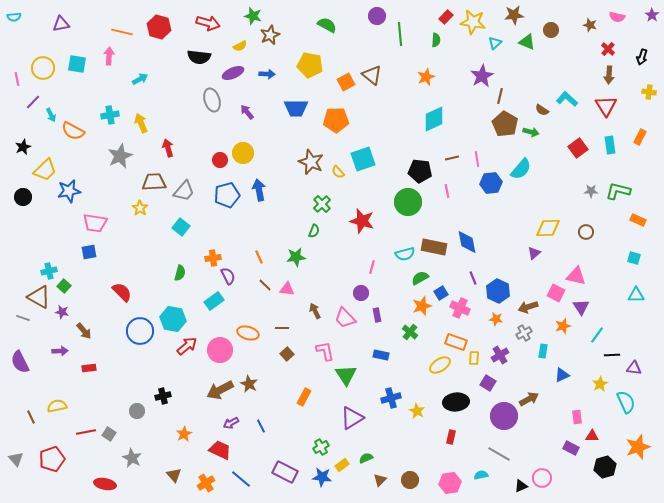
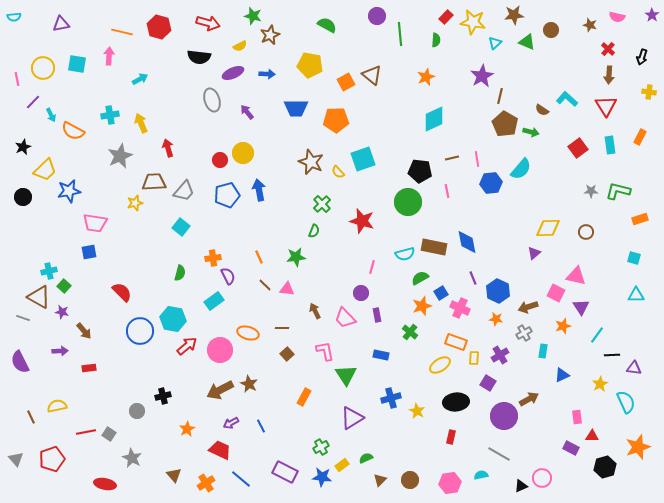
yellow star at (140, 208): moved 5 px left, 5 px up; rotated 21 degrees clockwise
orange rectangle at (638, 220): moved 2 px right, 1 px up; rotated 42 degrees counterclockwise
orange star at (184, 434): moved 3 px right, 5 px up
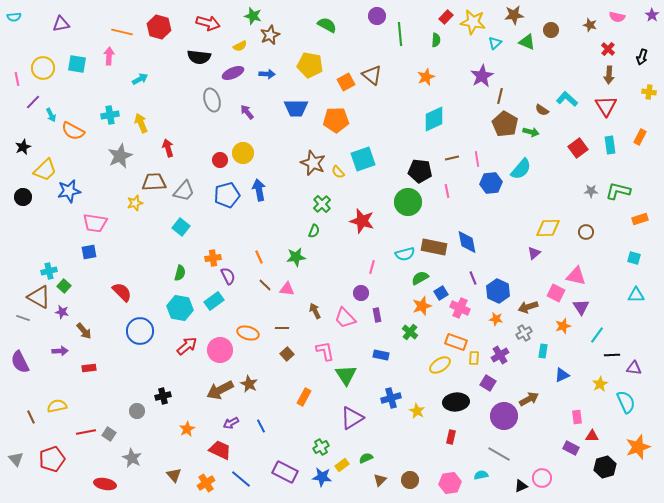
brown star at (311, 162): moved 2 px right, 1 px down
cyan hexagon at (173, 319): moved 7 px right, 11 px up
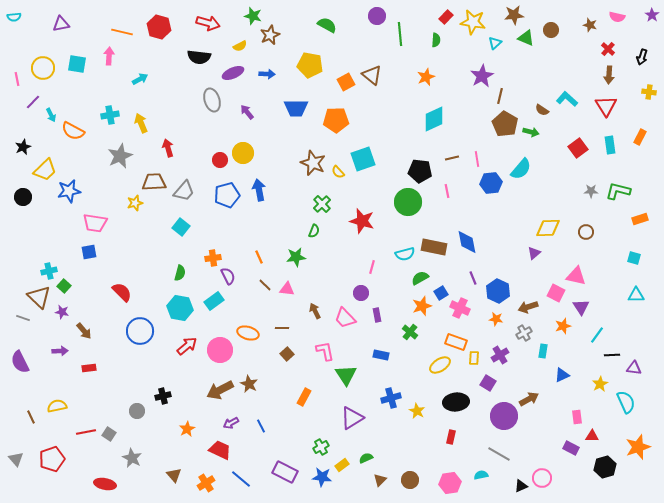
green triangle at (527, 42): moved 1 px left, 4 px up
brown triangle at (39, 297): rotated 15 degrees clockwise
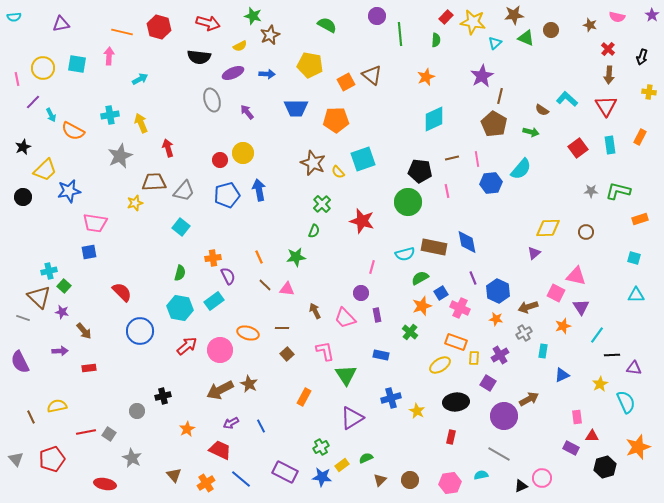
brown pentagon at (505, 124): moved 11 px left
